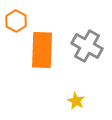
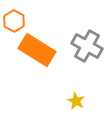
orange hexagon: moved 2 px left
orange rectangle: moved 5 px left; rotated 60 degrees counterclockwise
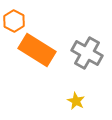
gray cross: moved 7 px down
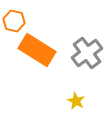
orange hexagon: rotated 15 degrees counterclockwise
gray cross: rotated 24 degrees clockwise
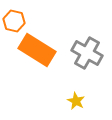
gray cross: rotated 24 degrees counterclockwise
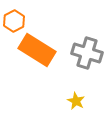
orange hexagon: rotated 20 degrees clockwise
gray cross: rotated 12 degrees counterclockwise
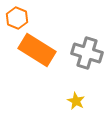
orange hexagon: moved 3 px right, 3 px up; rotated 10 degrees counterclockwise
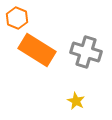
gray cross: moved 1 px left, 1 px up
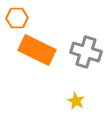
orange hexagon: rotated 25 degrees counterclockwise
orange rectangle: rotated 6 degrees counterclockwise
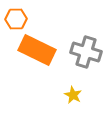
orange hexagon: moved 1 px left, 1 px down
yellow star: moved 3 px left, 6 px up
